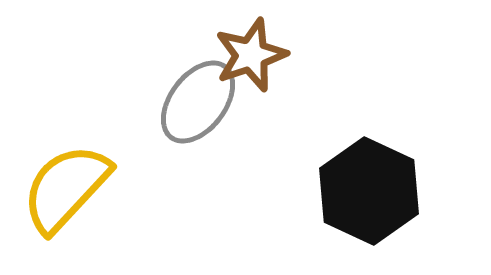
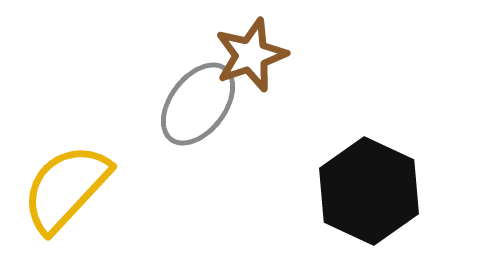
gray ellipse: moved 2 px down
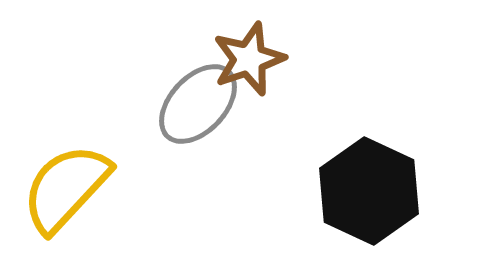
brown star: moved 2 px left, 4 px down
gray ellipse: rotated 6 degrees clockwise
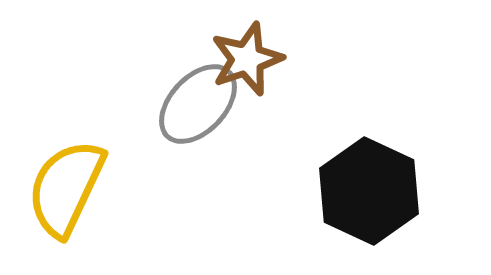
brown star: moved 2 px left
yellow semicircle: rotated 18 degrees counterclockwise
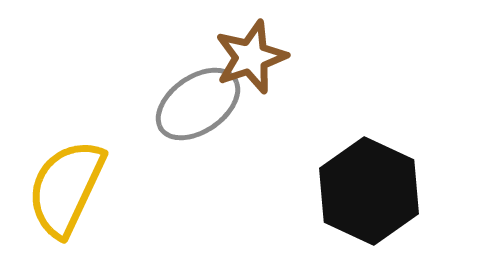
brown star: moved 4 px right, 2 px up
gray ellipse: rotated 12 degrees clockwise
